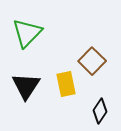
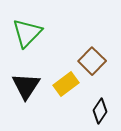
yellow rectangle: rotated 65 degrees clockwise
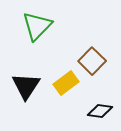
green triangle: moved 10 px right, 7 px up
yellow rectangle: moved 1 px up
black diamond: rotated 65 degrees clockwise
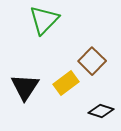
green triangle: moved 7 px right, 6 px up
black triangle: moved 1 px left, 1 px down
black diamond: moved 1 px right; rotated 10 degrees clockwise
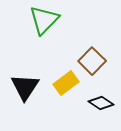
black diamond: moved 8 px up; rotated 15 degrees clockwise
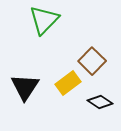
yellow rectangle: moved 2 px right
black diamond: moved 1 px left, 1 px up
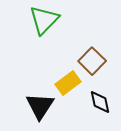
black triangle: moved 15 px right, 19 px down
black diamond: rotated 45 degrees clockwise
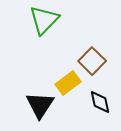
black triangle: moved 1 px up
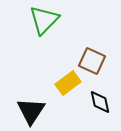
brown square: rotated 20 degrees counterclockwise
black triangle: moved 9 px left, 6 px down
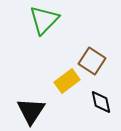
brown square: rotated 8 degrees clockwise
yellow rectangle: moved 1 px left, 2 px up
black diamond: moved 1 px right
